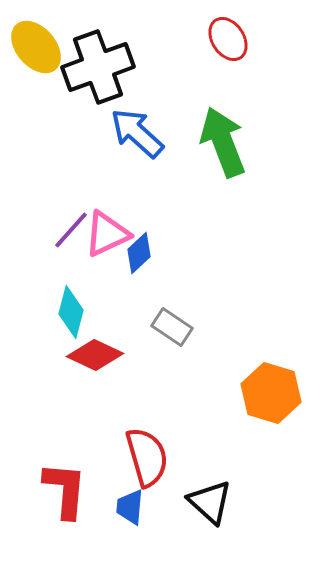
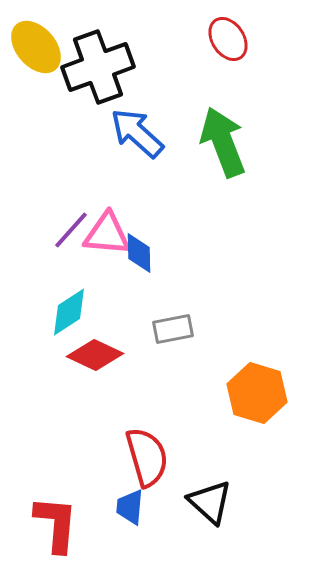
pink triangle: rotated 30 degrees clockwise
blue diamond: rotated 48 degrees counterclockwise
cyan diamond: moved 2 px left; rotated 42 degrees clockwise
gray rectangle: moved 1 px right, 2 px down; rotated 45 degrees counterclockwise
orange hexagon: moved 14 px left
red L-shape: moved 9 px left, 34 px down
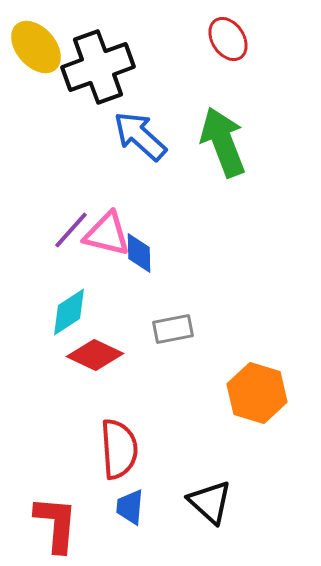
blue arrow: moved 3 px right, 3 px down
pink triangle: rotated 9 degrees clockwise
red semicircle: moved 28 px left, 8 px up; rotated 12 degrees clockwise
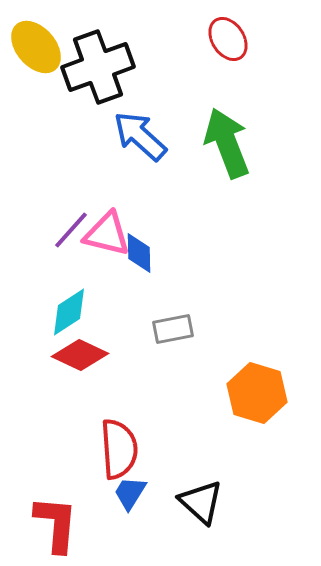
green arrow: moved 4 px right, 1 px down
red diamond: moved 15 px left
black triangle: moved 9 px left
blue trapezoid: moved 14 px up; rotated 27 degrees clockwise
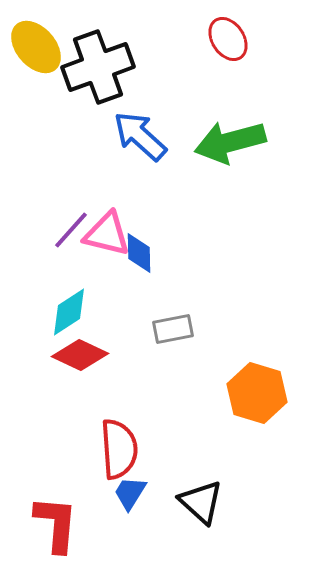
green arrow: moved 3 px right, 1 px up; rotated 84 degrees counterclockwise
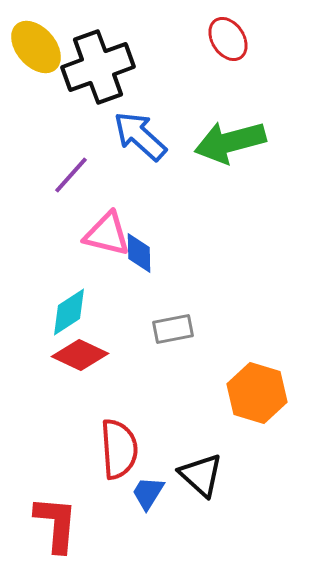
purple line: moved 55 px up
blue trapezoid: moved 18 px right
black triangle: moved 27 px up
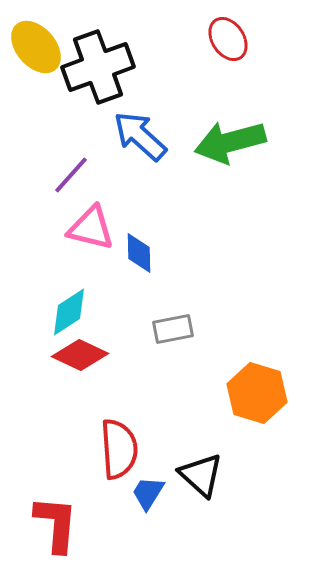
pink triangle: moved 16 px left, 6 px up
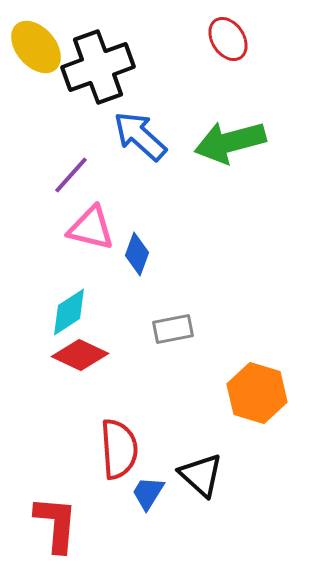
blue diamond: moved 2 px left, 1 px down; rotated 21 degrees clockwise
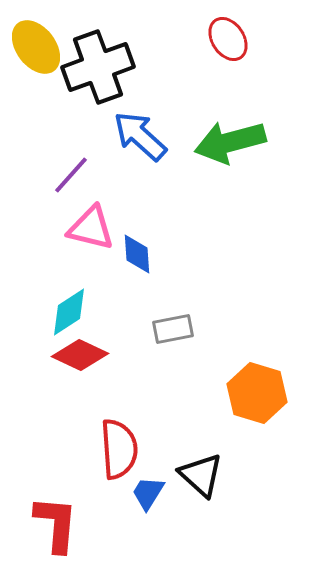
yellow ellipse: rotated 4 degrees clockwise
blue diamond: rotated 24 degrees counterclockwise
